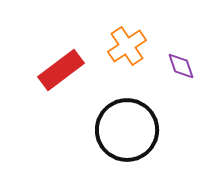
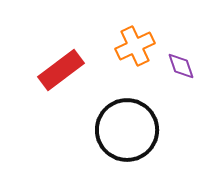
orange cross: moved 8 px right; rotated 9 degrees clockwise
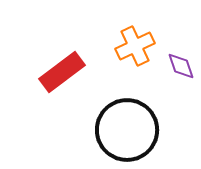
red rectangle: moved 1 px right, 2 px down
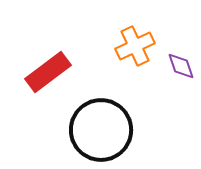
red rectangle: moved 14 px left
black circle: moved 26 px left
